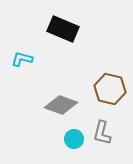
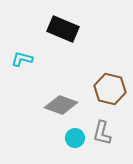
cyan circle: moved 1 px right, 1 px up
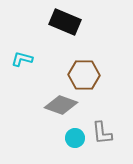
black rectangle: moved 2 px right, 7 px up
brown hexagon: moved 26 px left, 14 px up; rotated 12 degrees counterclockwise
gray L-shape: rotated 20 degrees counterclockwise
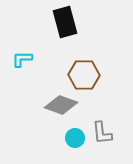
black rectangle: rotated 52 degrees clockwise
cyan L-shape: rotated 15 degrees counterclockwise
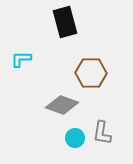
cyan L-shape: moved 1 px left
brown hexagon: moved 7 px right, 2 px up
gray diamond: moved 1 px right
gray L-shape: rotated 15 degrees clockwise
